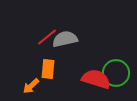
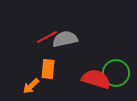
red line: rotated 10 degrees clockwise
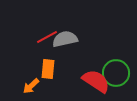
red semicircle: moved 2 px down; rotated 16 degrees clockwise
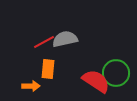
red line: moved 3 px left, 5 px down
orange arrow: rotated 138 degrees counterclockwise
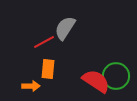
gray semicircle: moved 11 px up; rotated 45 degrees counterclockwise
green circle: moved 3 px down
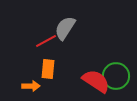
red line: moved 2 px right, 1 px up
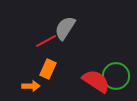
orange rectangle: rotated 18 degrees clockwise
